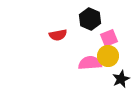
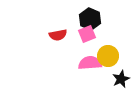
pink square: moved 22 px left, 4 px up
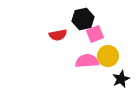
black hexagon: moved 7 px left; rotated 25 degrees clockwise
pink square: moved 8 px right
pink semicircle: moved 3 px left, 2 px up
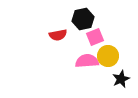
pink square: moved 3 px down
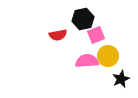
pink square: moved 1 px right, 2 px up
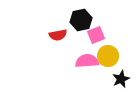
black hexagon: moved 2 px left, 1 px down
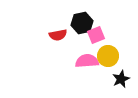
black hexagon: moved 1 px right, 3 px down
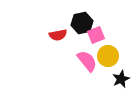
pink semicircle: rotated 55 degrees clockwise
